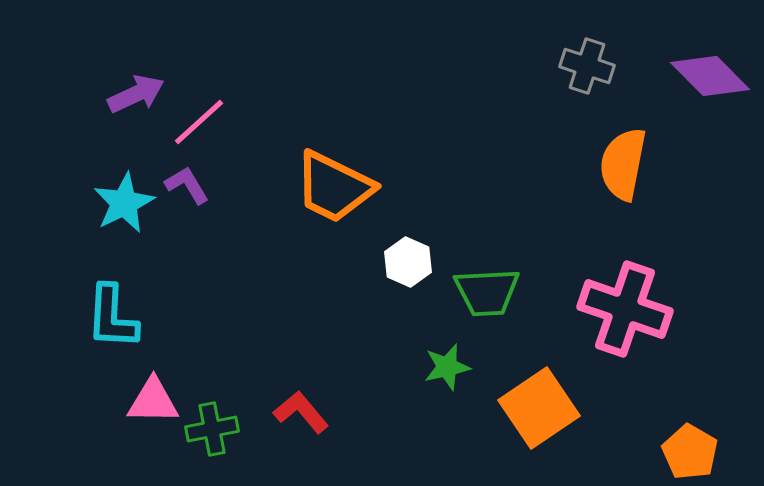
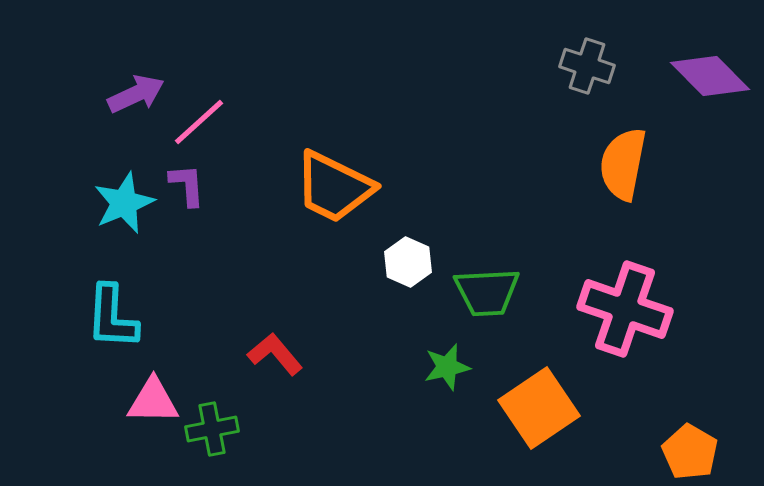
purple L-shape: rotated 27 degrees clockwise
cyan star: rotated 4 degrees clockwise
red L-shape: moved 26 px left, 58 px up
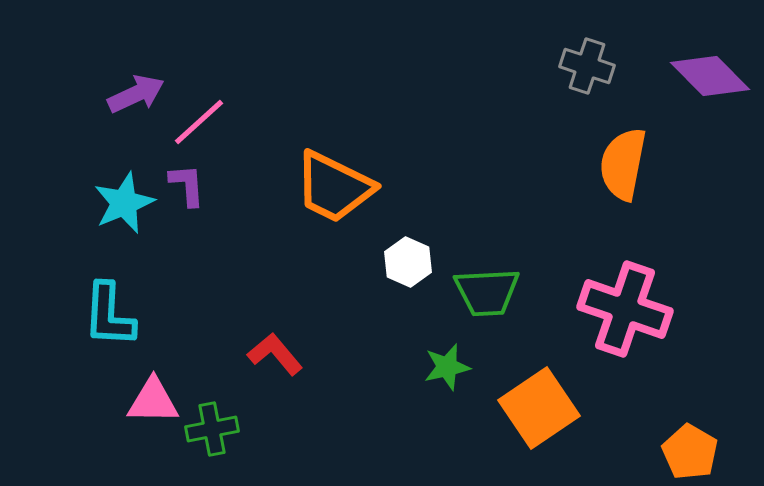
cyan L-shape: moved 3 px left, 2 px up
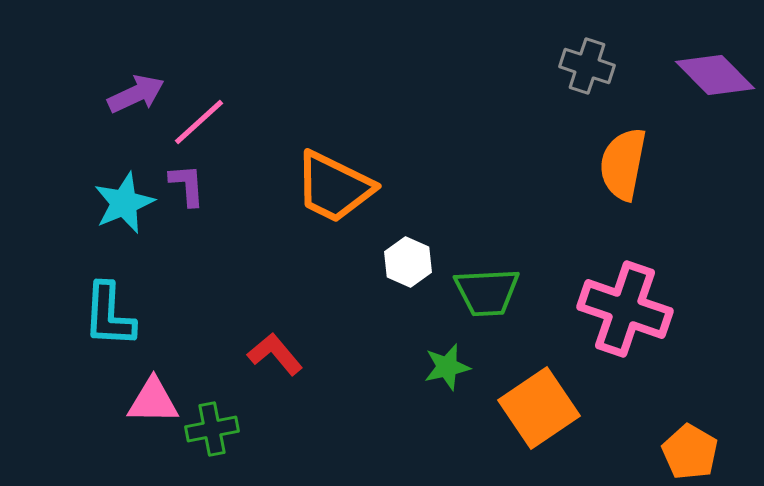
purple diamond: moved 5 px right, 1 px up
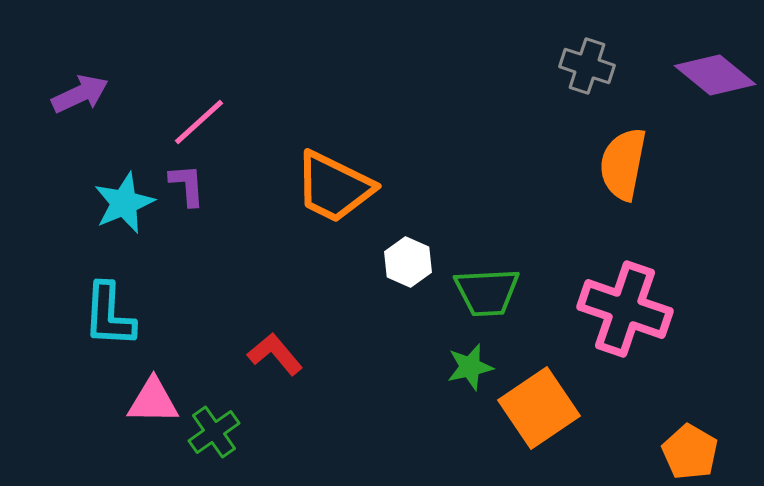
purple diamond: rotated 6 degrees counterclockwise
purple arrow: moved 56 px left
green star: moved 23 px right
green cross: moved 2 px right, 3 px down; rotated 24 degrees counterclockwise
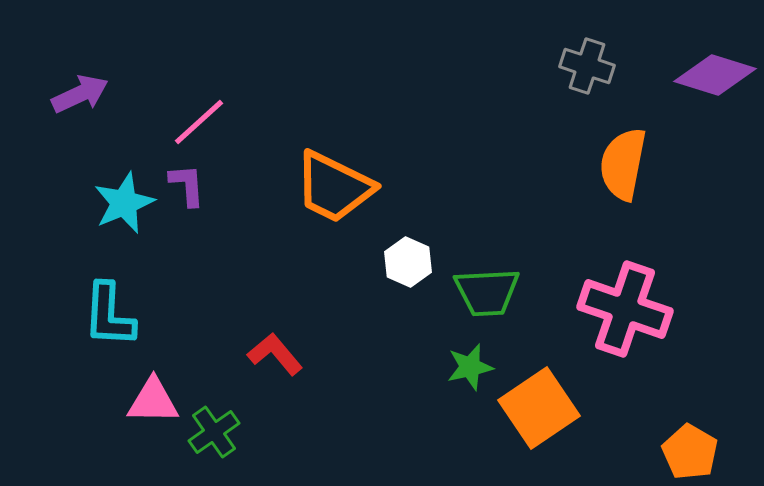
purple diamond: rotated 22 degrees counterclockwise
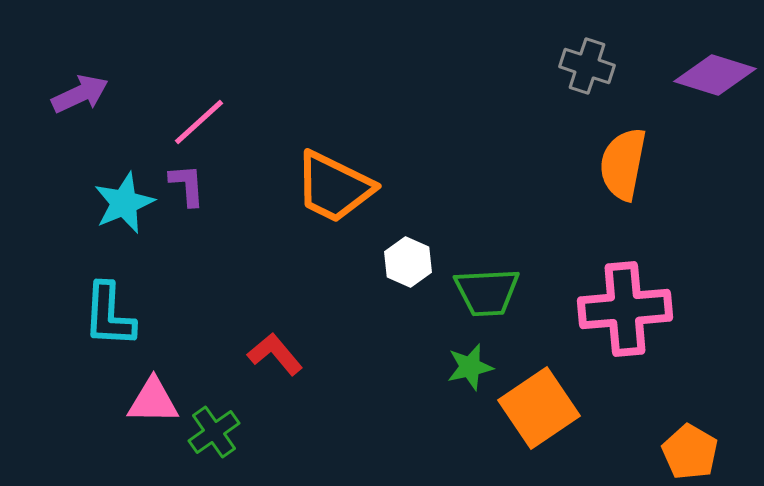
pink cross: rotated 24 degrees counterclockwise
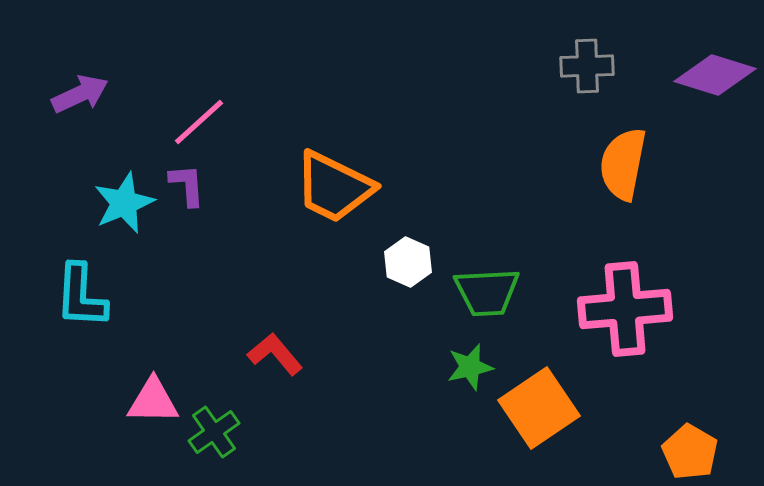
gray cross: rotated 20 degrees counterclockwise
cyan L-shape: moved 28 px left, 19 px up
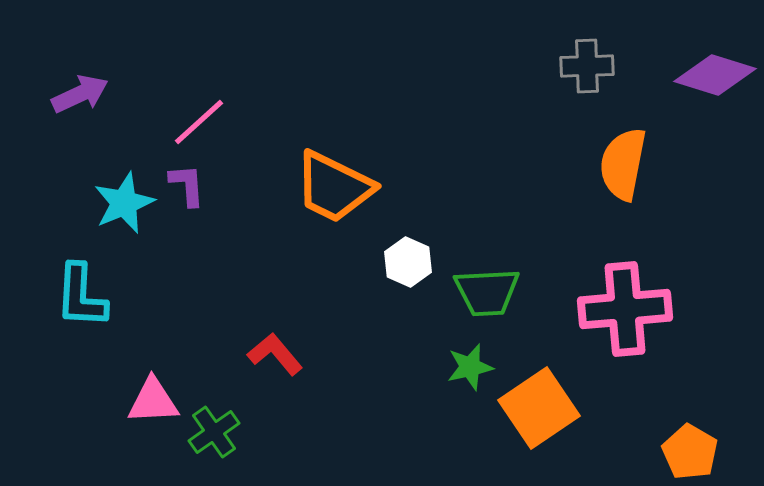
pink triangle: rotated 4 degrees counterclockwise
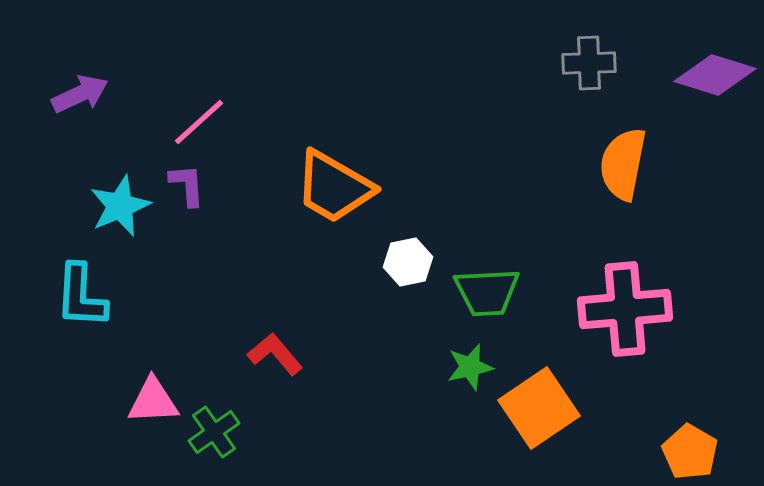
gray cross: moved 2 px right, 3 px up
orange trapezoid: rotated 4 degrees clockwise
cyan star: moved 4 px left, 3 px down
white hexagon: rotated 24 degrees clockwise
